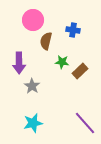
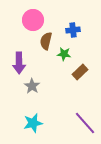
blue cross: rotated 16 degrees counterclockwise
green star: moved 2 px right, 8 px up
brown rectangle: moved 1 px down
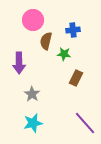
brown rectangle: moved 4 px left, 6 px down; rotated 21 degrees counterclockwise
gray star: moved 8 px down
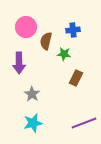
pink circle: moved 7 px left, 7 px down
purple line: moved 1 px left; rotated 70 degrees counterclockwise
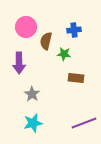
blue cross: moved 1 px right
brown rectangle: rotated 70 degrees clockwise
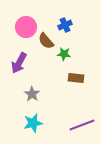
blue cross: moved 9 px left, 5 px up; rotated 16 degrees counterclockwise
brown semicircle: rotated 54 degrees counterclockwise
purple arrow: rotated 30 degrees clockwise
purple line: moved 2 px left, 2 px down
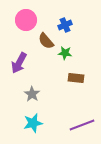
pink circle: moved 7 px up
green star: moved 1 px right, 1 px up
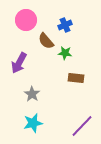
purple line: moved 1 px down; rotated 25 degrees counterclockwise
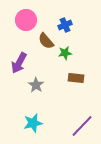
green star: rotated 16 degrees counterclockwise
gray star: moved 4 px right, 9 px up
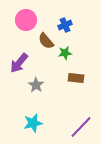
purple arrow: rotated 10 degrees clockwise
purple line: moved 1 px left, 1 px down
